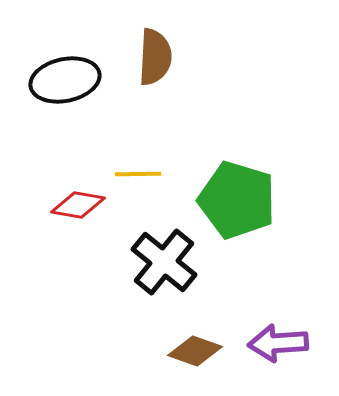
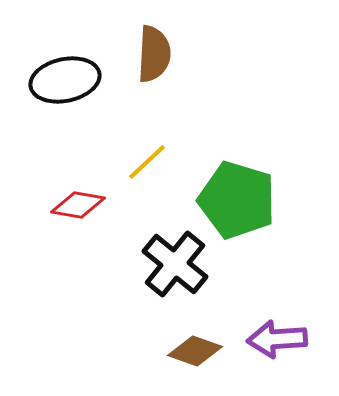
brown semicircle: moved 1 px left, 3 px up
yellow line: moved 9 px right, 12 px up; rotated 42 degrees counterclockwise
black cross: moved 11 px right, 2 px down
purple arrow: moved 1 px left, 4 px up
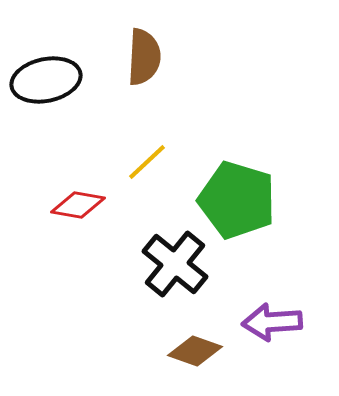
brown semicircle: moved 10 px left, 3 px down
black ellipse: moved 19 px left
purple arrow: moved 5 px left, 17 px up
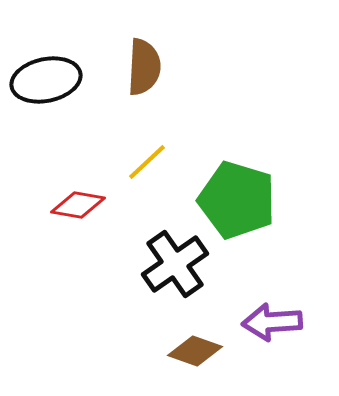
brown semicircle: moved 10 px down
black cross: rotated 16 degrees clockwise
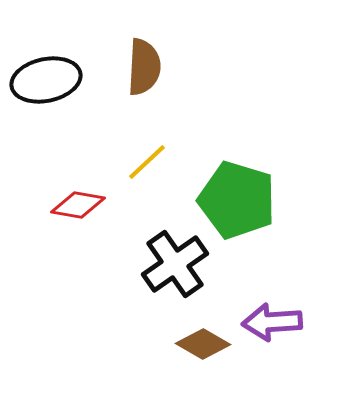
brown diamond: moved 8 px right, 7 px up; rotated 10 degrees clockwise
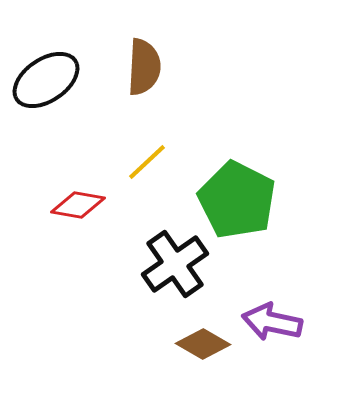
black ellipse: rotated 22 degrees counterclockwise
green pentagon: rotated 10 degrees clockwise
purple arrow: rotated 16 degrees clockwise
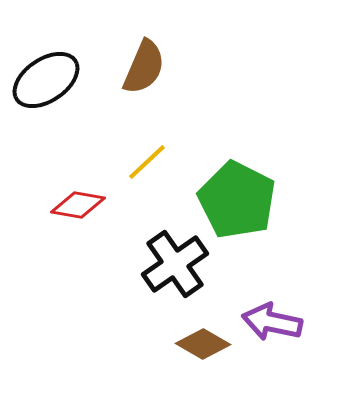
brown semicircle: rotated 20 degrees clockwise
